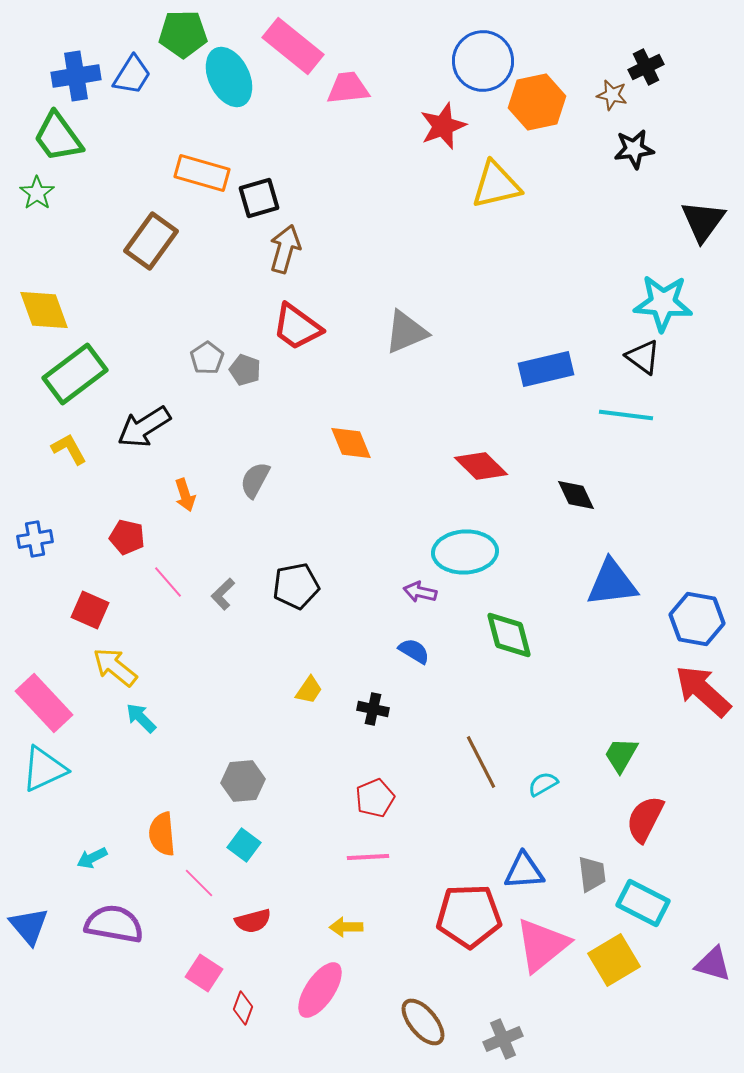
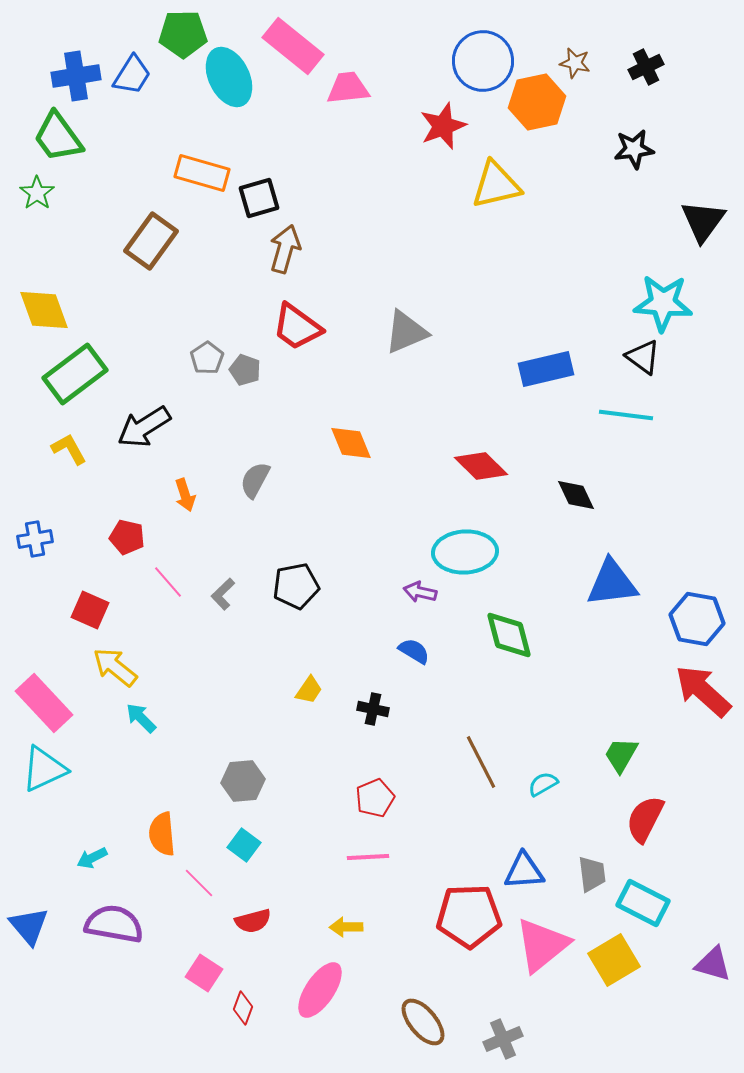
brown star at (612, 95): moved 37 px left, 32 px up
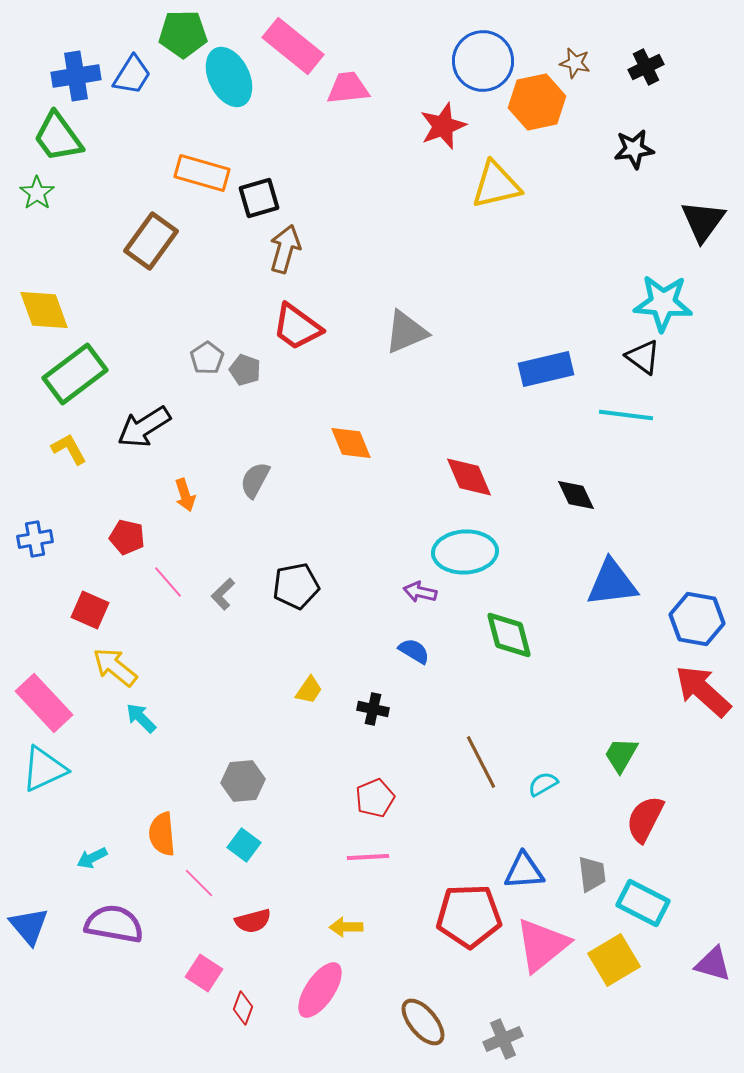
red diamond at (481, 466): moved 12 px left, 11 px down; rotated 22 degrees clockwise
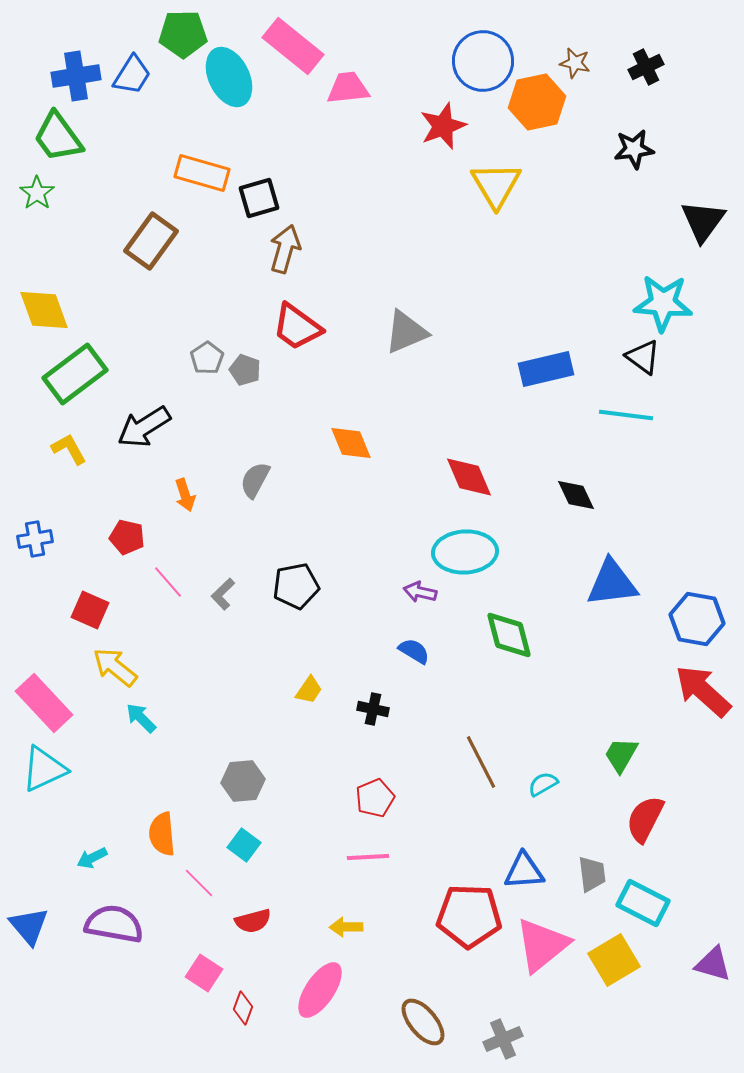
yellow triangle at (496, 185): rotated 48 degrees counterclockwise
red pentagon at (469, 916): rotated 4 degrees clockwise
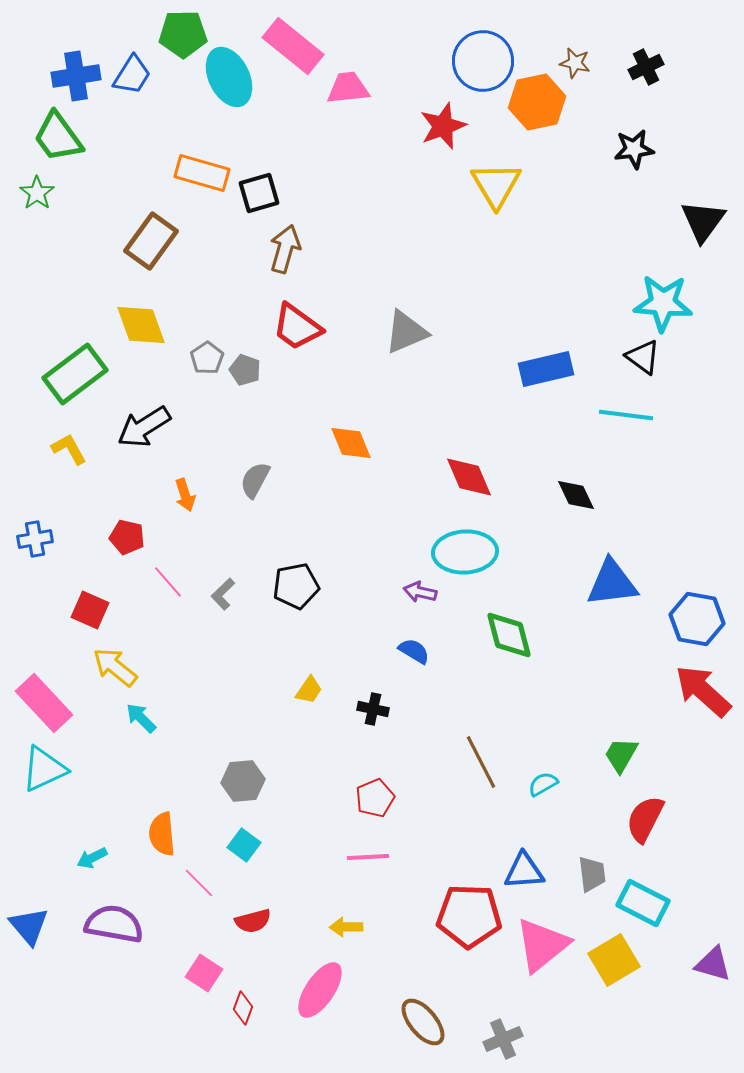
black square at (259, 198): moved 5 px up
yellow diamond at (44, 310): moved 97 px right, 15 px down
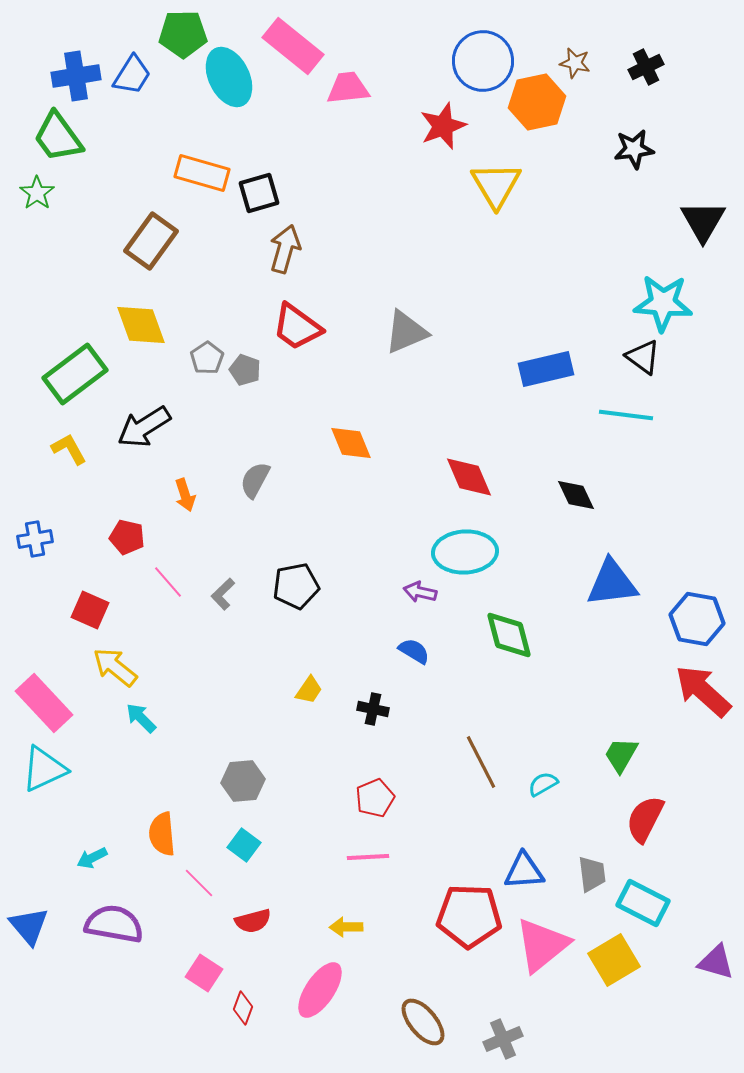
black triangle at (703, 221): rotated 6 degrees counterclockwise
purple triangle at (713, 964): moved 3 px right, 2 px up
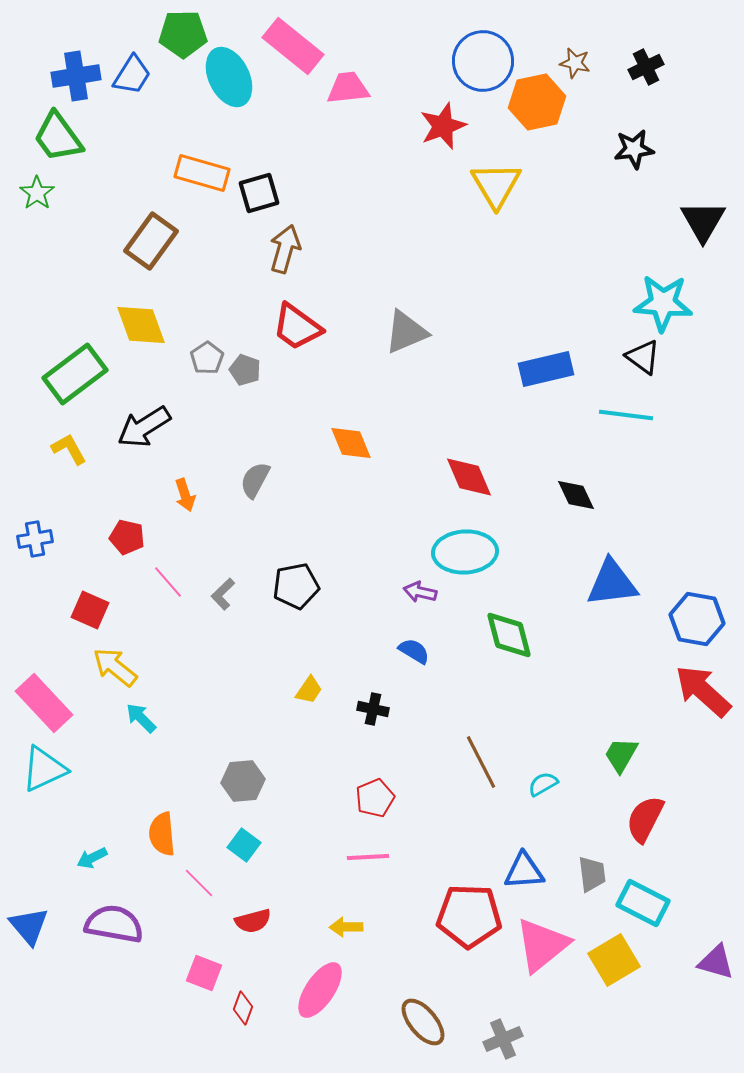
pink square at (204, 973): rotated 12 degrees counterclockwise
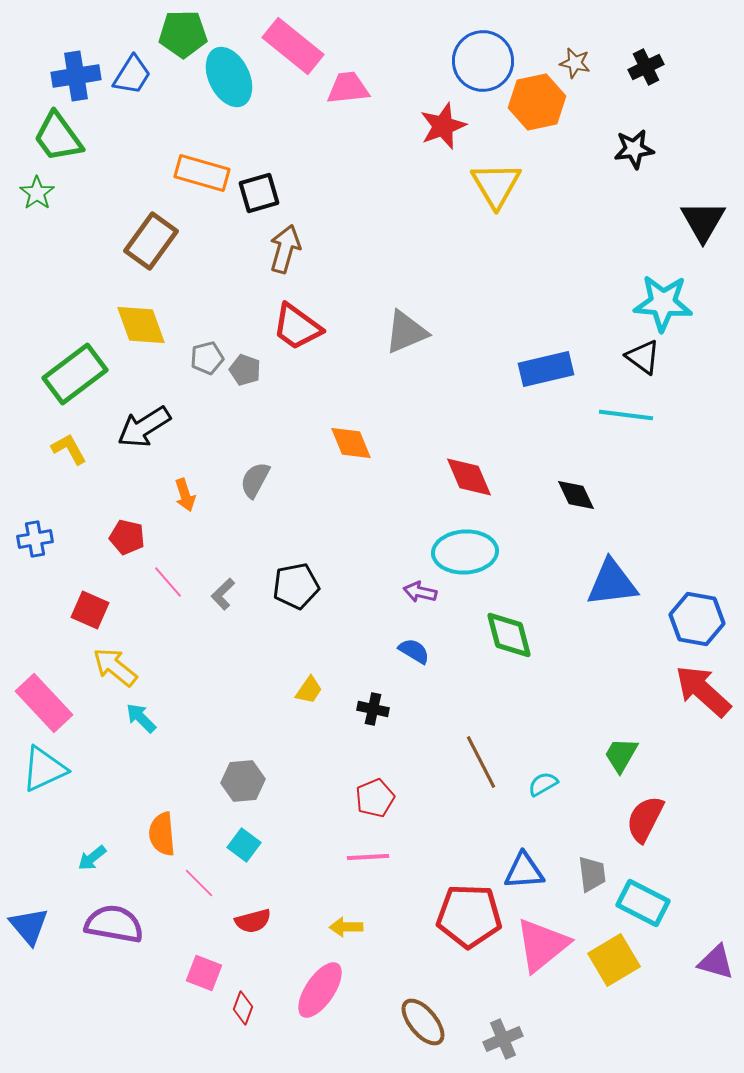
gray pentagon at (207, 358): rotated 20 degrees clockwise
cyan arrow at (92, 858): rotated 12 degrees counterclockwise
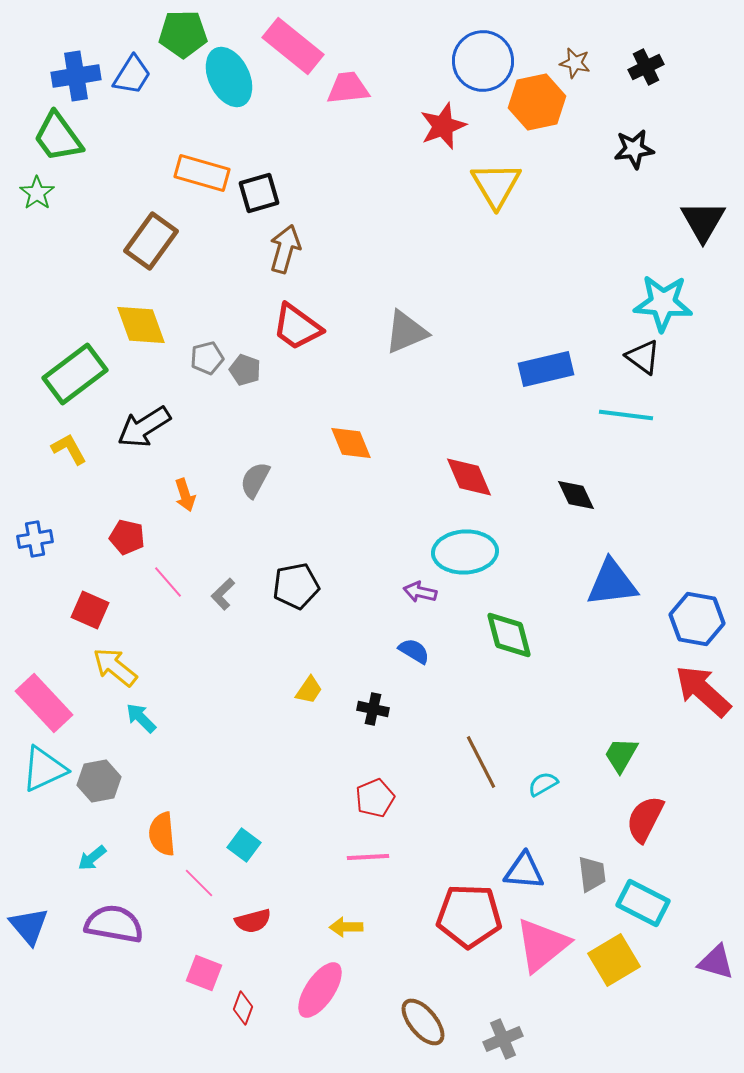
gray hexagon at (243, 781): moved 144 px left; rotated 6 degrees counterclockwise
blue triangle at (524, 871): rotated 9 degrees clockwise
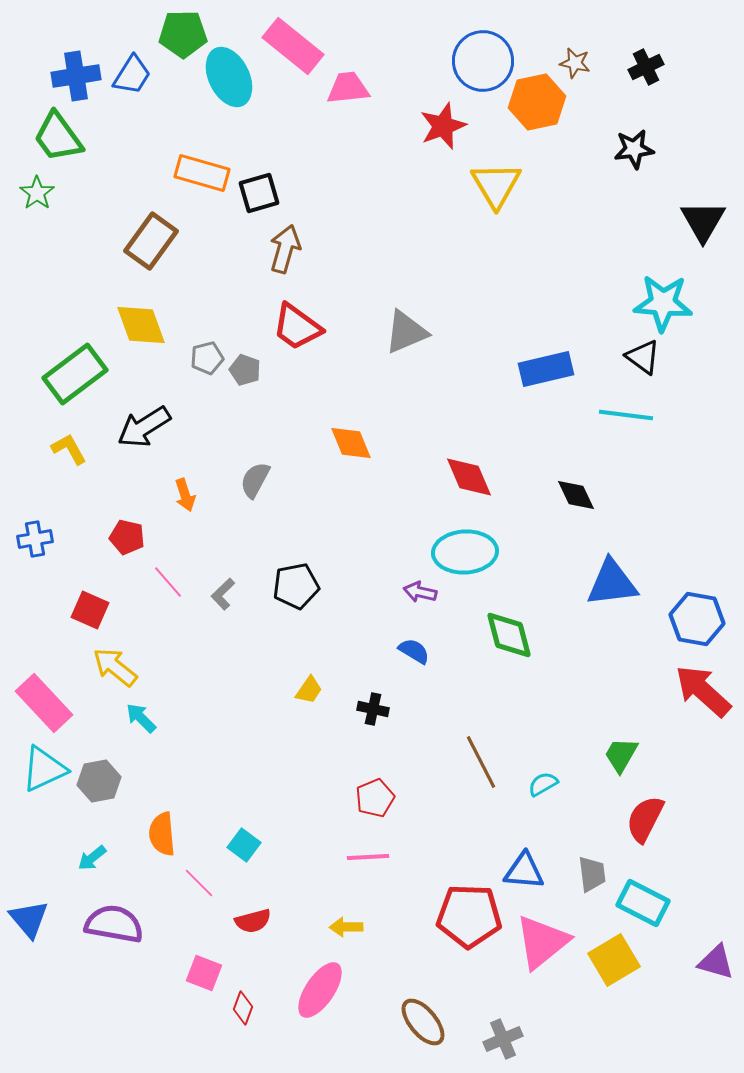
blue triangle at (29, 926): moved 7 px up
pink triangle at (542, 945): moved 3 px up
